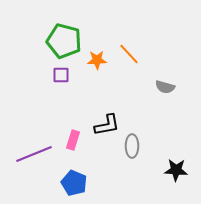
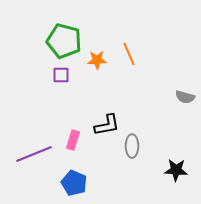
orange line: rotated 20 degrees clockwise
gray semicircle: moved 20 px right, 10 px down
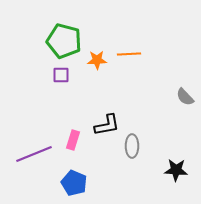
orange line: rotated 70 degrees counterclockwise
gray semicircle: rotated 30 degrees clockwise
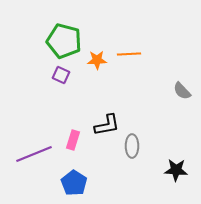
purple square: rotated 24 degrees clockwise
gray semicircle: moved 3 px left, 6 px up
blue pentagon: rotated 10 degrees clockwise
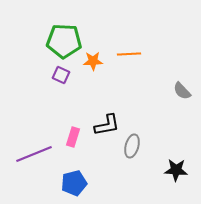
green pentagon: rotated 12 degrees counterclockwise
orange star: moved 4 px left, 1 px down
pink rectangle: moved 3 px up
gray ellipse: rotated 15 degrees clockwise
blue pentagon: rotated 25 degrees clockwise
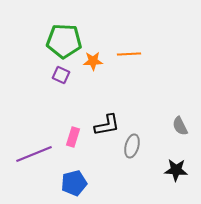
gray semicircle: moved 2 px left, 35 px down; rotated 18 degrees clockwise
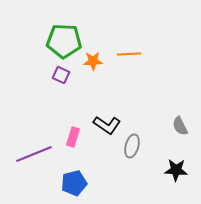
black L-shape: rotated 44 degrees clockwise
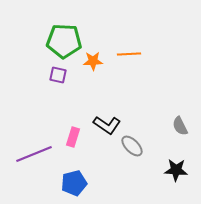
purple square: moved 3 px left; rotated 12 degrees counterclockwise
gray ellipse: rotated 60 degrees counterclockwise
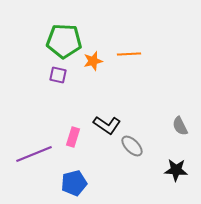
orange star: rotated 12 degrees counterclockwise
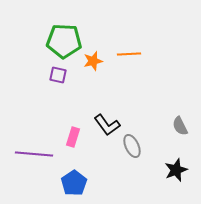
black L-shape: rotated 20 degrees clockwise
gray ellipse: rotated 20 degrees clockwise
purple line: rotated 27 degrees clockwise
black star: rotated 25 degrees counterclockwise
blue pentagon: rotated 20 degrees counterclockwise
